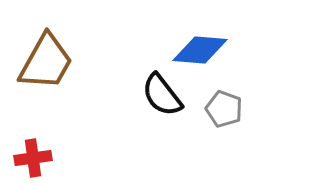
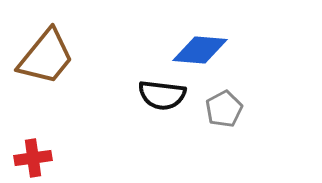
brown trapezoid: moved 5 px up; rotated 10 degrees clockwise
black semicircle: rotated 45 degrees counterclockwise
gray pentagon: rotated 24 degrees clockwise
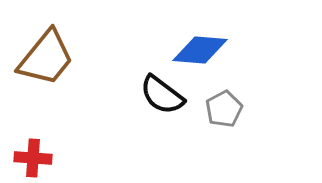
brown trapezoid: moved 1 px down
black semicircle: rotated 30 degrees clockwise
red cross: rotated 12 degrees clockwise
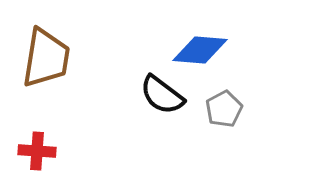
brown trapezoid: rotated 30 degrees counterclockwise
red cross: moved 4 px right, 7 px up
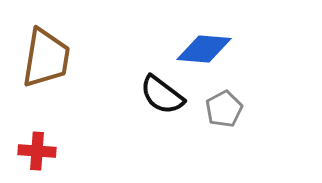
blue diamond: moved 4 px right, 1 px up
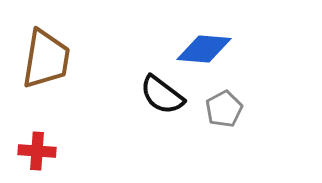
brown trapezoid: moved 1 px down
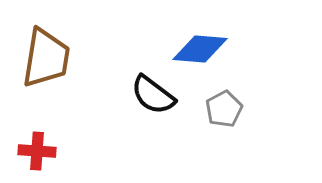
blue diamond: moved 4 px left
brown trapezoid: moved 1 px up
black semicircle: moved 9 px left
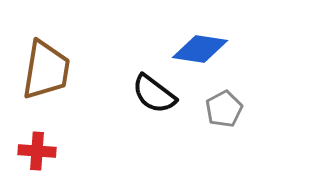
blue diamond: rotated 4 degrees clockwise
brown trapezoid: moved 12 px down
black semicircle: moved 1 px right, 1 px up
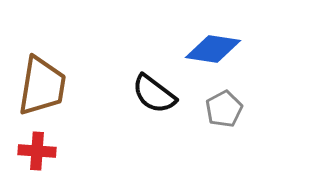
blue diamond: moved 13 px right
brown trapezoid: moved 4 px left, 16 px down
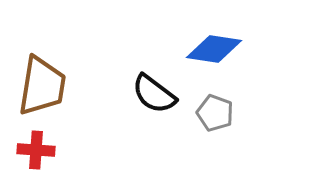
blue diamond: moved 1 px right
gray pentagon: moved 9 px left, 4 px down; rotated 24 degrees counterclockwise
red cross: moved 1 px left, 1 px up
